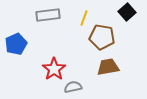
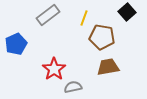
gray rectangle: rotated 30 degrees counterclockwise
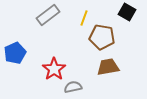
black square: rotated 18 degrees counterclockwise
blue pentagon: moved 1 px left, 9 px down
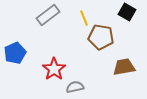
yellow line: rotated 42 degrees counterclockwise
brown pentagon: moved 1 px left
brown trapezoid: moved 16 px right
gray semicircle: moved 2 px right
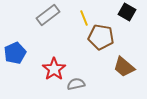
brown trapezoid: rotated 130 degrees counterclockwise
gray semicircle: moved 1 px right, 3 px up
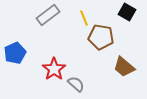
gray semicircle: rotated 54 degrees clockwise
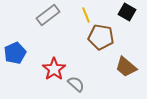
yellow line: moved 2 px right, 3 px up
brown trapezoid: moved 2 px right
